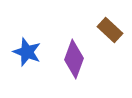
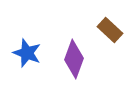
blue star: moved 1 px down
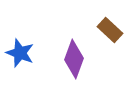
blue star: moved 7 px left
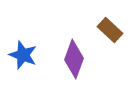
blue star: moved 3 px right, 2 px down
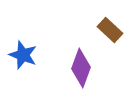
purple diamond: moved 7 px right, 9 px down
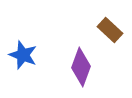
purple diamond: moved 1 px up
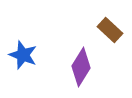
purple diamond: rotated 12 degrees clockwise
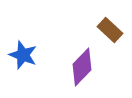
purple diamond: moved 1 px right; rotated 12 degrees clockwise
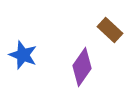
purple diamond: rotated 9 degrees counterclockwise
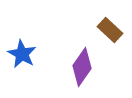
blue star: moved 1 px left, 1 px up; rotated 8 degrees clockwise
